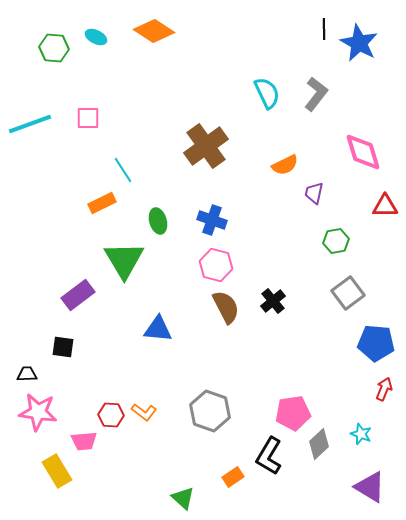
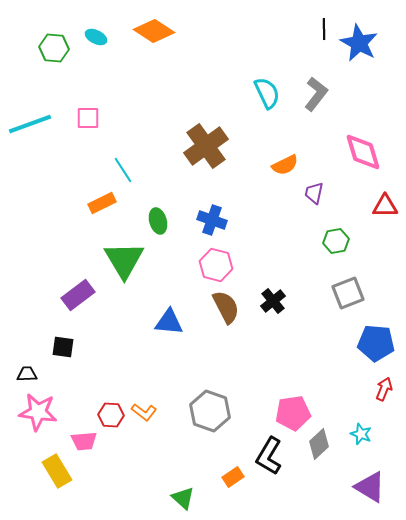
gray square at (348, 293): rotated 16 degrees clockwise
blue triangle at (158, 329): moved 11 px right, 7 px up
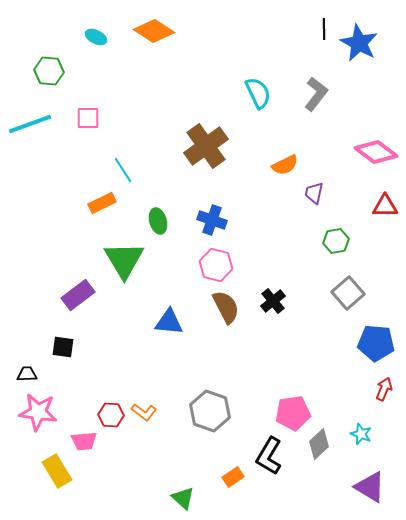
green hexagon at (54, 48): moved 5 px left, 23 px down
cyan semicircle at (267, 93): moved 9 px left
pink diamond at (363, 152): moved 13 px right; rotated 36 degrees counterclockwise
gray square at (348, 293): rotated 20 degrees counterclockwise
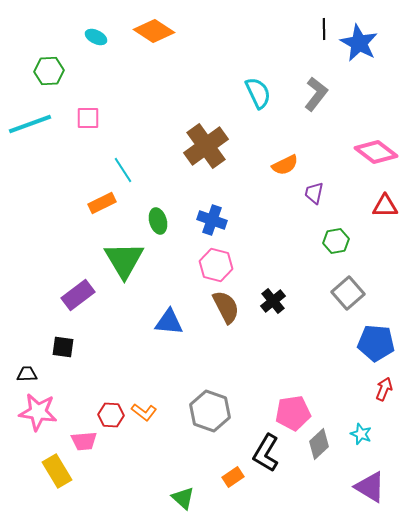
green hexagon at (49, 71): rotated 8 degrees counterclockwise
black L-shape at (269, 456): moved 3 px left, 3 px up
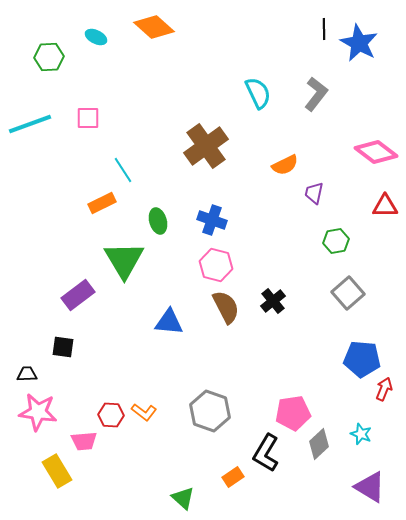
orange diamond at (154, 31): moved 4 px up; rotated 9 degrees clockwise
green hexagon at (49, 71): moved 14 px up
blue pentagon at (376, 343): moved 14 px left, 16 px down
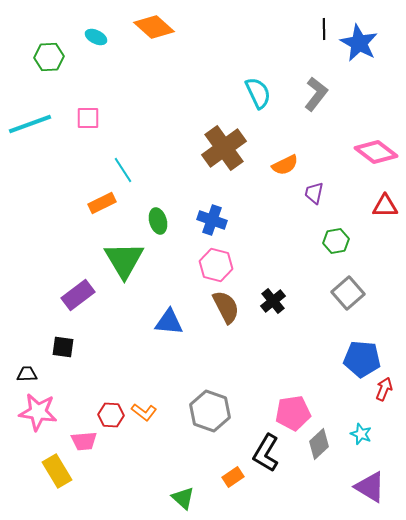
brown cross at (206, 146): moved 18 px right, 2 px down
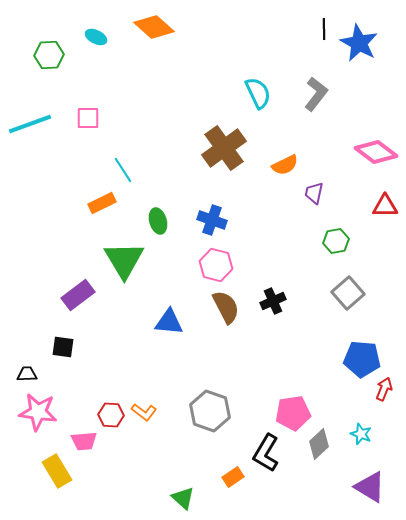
green hexagon at (49, 57): moved 2 px up
black cross at (273, 301): rotated 15 degrees clockwise
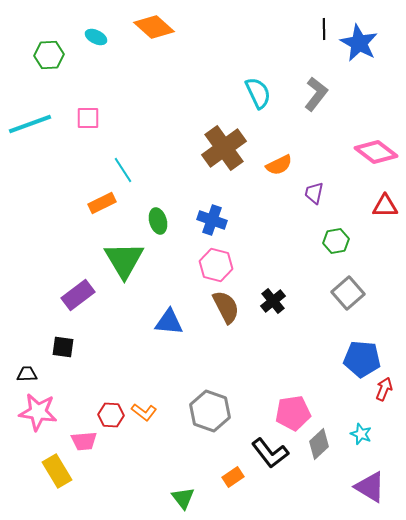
orange semicircle at (285, 165): moved 6 px left
black cross at (273, 301): rotated 15 degrees counterclockwise
black L-shape at (266, 453): moved 4 px right; rotated 69 degrees counterclockwise
green triangle at (183, 498): rotated 10 degrees clockwise
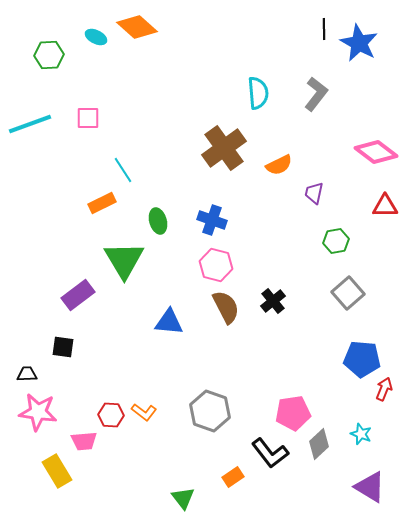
orange diamond at (154, 27): moved 17 px left
cyan semicircle at (258, 93): rotated 20 degrees clockwise
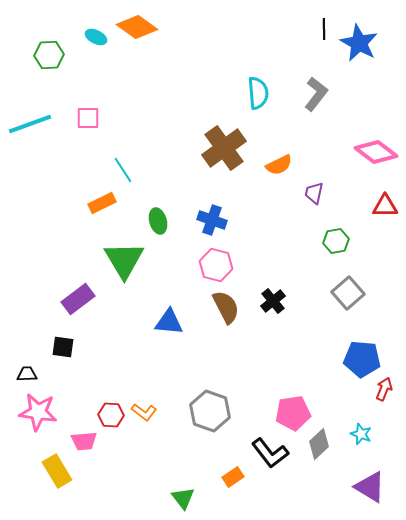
orange diamond at (137, 27): rotated 6 degrees counterclockwise
purple rectangle at (78, 295): moved 4 px down
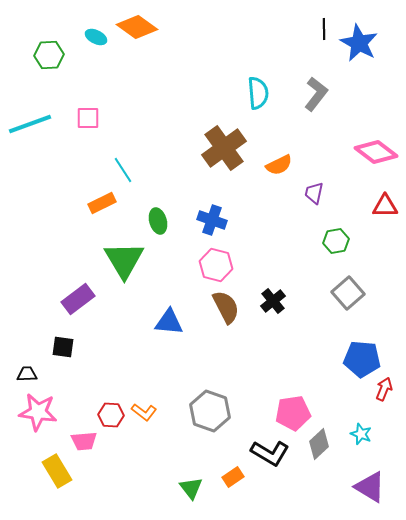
black L-shape at (270, 453): rotated 21 degrees counterclockwise
green triangle at (183, 498): moved 8 px right, 10 px up
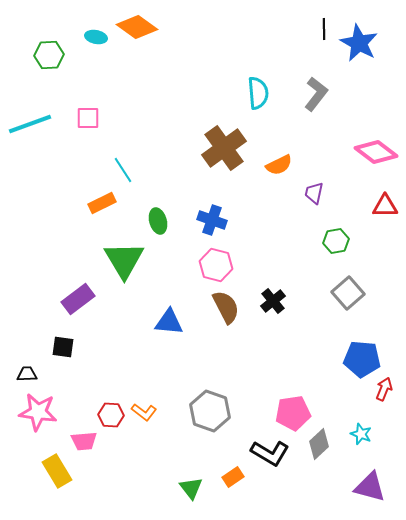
cyan ellipse at (96, 37): rotated 15 degrees counterclockwise
purple triangle at (370, 487): rotated 16 degrees counterclockwise
